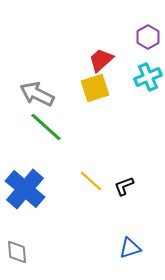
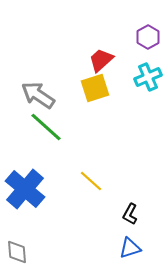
gray arrow: moved 1 px right, 1 px down; rotated 8 degrees clockwise
black L-shape: moved 6 px right, 28 px down; rotated 40 degrees counterclockwise
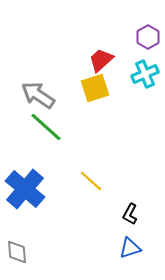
cyan cross: moved 3 px left, 3 px up
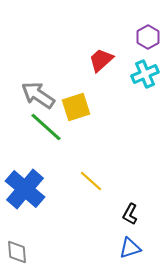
yellow square: moved 19 px left, 19 px down
